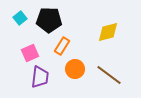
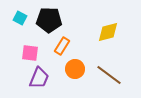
cyan square: rotated 24 degrees counterclockwise
pink square: rotated 30 degrees clockwise
purple trapezoid: moved 1 px left, 1 px down; rotated 15 degrees clockwise
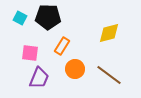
black pentagon: moved 1 px left, 3 px up
yellow diamond: moved 1 px right, 1 px down
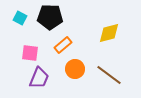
black pentagon: moved 2 px right
orange rectangle: moved 1 px right, 1 px up; rotated 18 degrees clockwise
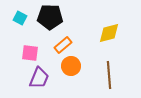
orange circle: moved 4 px left, 3 px up
brown line: rotated 48 degrees clockwise
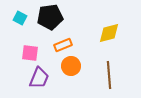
black pentagon: rotated 10 degrees counterclockwise
orange rectangle: rotated 18 degrees clockwise
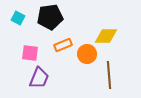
cyan square: moved 2 px left
yellow diamond: moved 3 px left, 3 px down; rotated 15 degrees clockwise
orange circle: moved 16 px right, 12 px up
